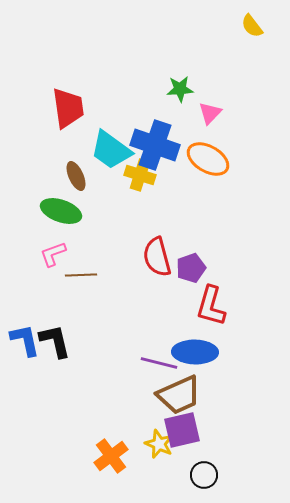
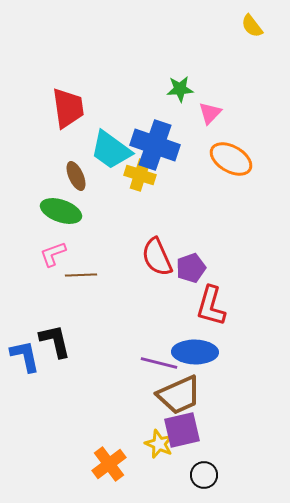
orange ellipse: moved 23 px right
red semicircle: rotated 9 degrees counterclockwise
blue L-shape: moved 16 px down
orange cross: moved 2 px left, 8 px down
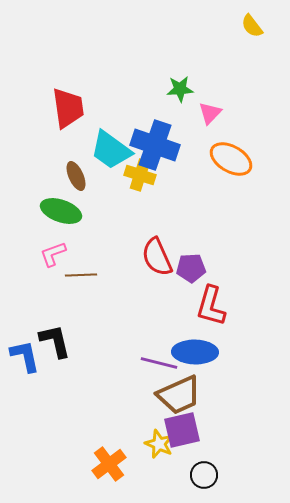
purple pentagon: rotated 16 degrees clockwise
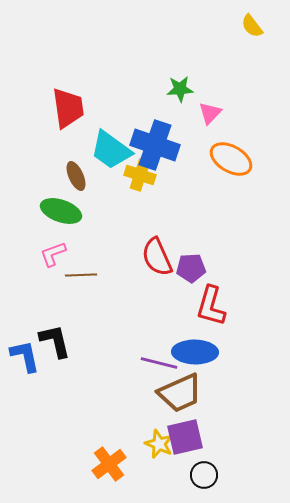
brown trapezoid: moved 1 px right, 2 px up
purple square: moved 3 px right, 7 px down
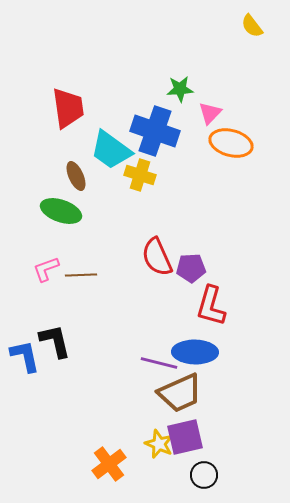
blue cross: moved 14 px up
orange ellipse: moved 16 px up; rotated 15 degrees counterclockwise
pink L-shape: moved 7 px left, 15 px down
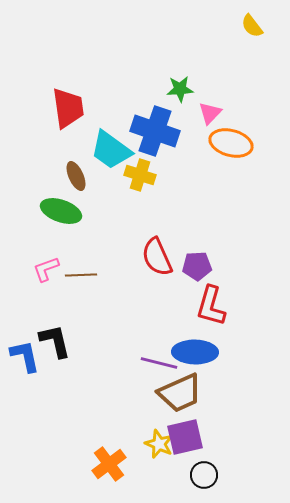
purple pentagon: moved 6 px right, 2 px up
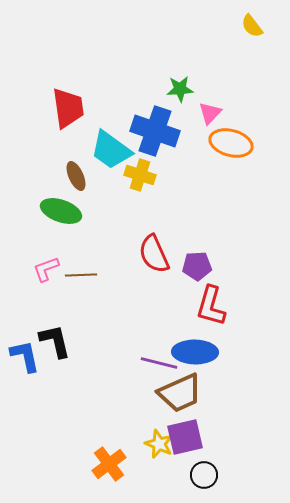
red semicircle: moved 3 px left, 3 px up
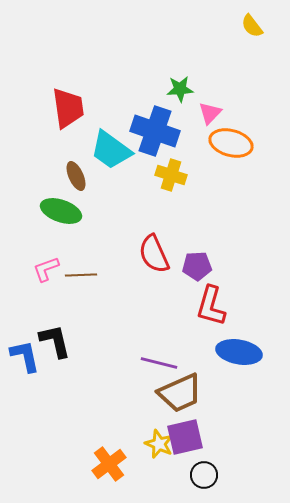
yellow cross: moved 31 px right
blue ellipse: moved 44 px right; rotated 9 degrees clockwise
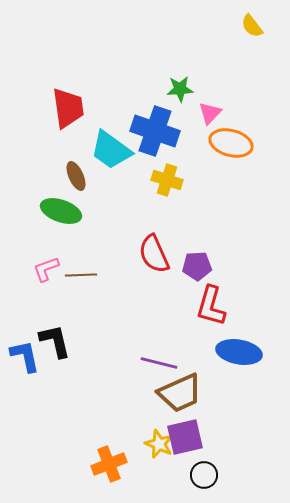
yellow cross: moved 4 px left, 5 px down
orange cross: rotated 16 degrees clockwise
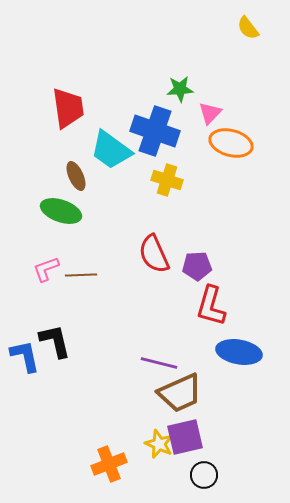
yellow semicircle: moved 4 px left, 2 px down
